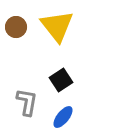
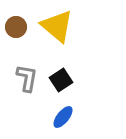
yellow triangle: rotated 12 degrees counterclockwise
gray L-shape: moved 24 px up
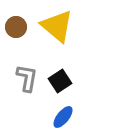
black square: moved 1 px left, 1 px down
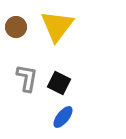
yellow triangle: rotated 27 degrees clockwise
black square: moved 1 px left, 2 px down; rotated 30 degrees counterclockwise
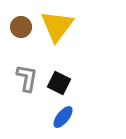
brown circle: moved 5 px right
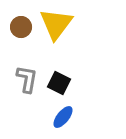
yellow triangle: moved 1 px left, 2 px up
gray L-shape: moved 1 px down
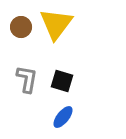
black square: moved 3 px right, 2 px up; rotated 10 degrees counterclockwise
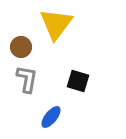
brown circle: moved 20 px down
black square: moved 16 px right
blue ellipse: moved 12 px left
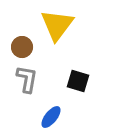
yellow triangle: moved 1 px right, 1 px down
brown circle: moved 1 px right
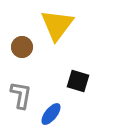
gray L-shape: moved 6 px left, 16 px down
blue ellipse: moved 3 px up
